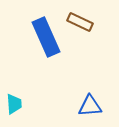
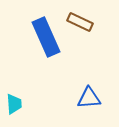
blue triangle: moved 1 px left, 8 px up
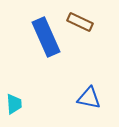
blue triangle: rotated 15 degrees clockwise
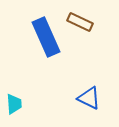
blue triangle: rotated 15 degrees clockwise
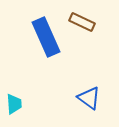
brown rectangle: moved 2 px right
blue triangle: rotated 10 degrees clockwise
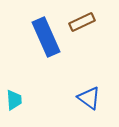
brown rectangle: rotated 50 degrees counterclockwise
cyan trapezoid: moved 4 px up
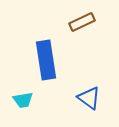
blue rectangle: moved 23 px down; rotated 15 degrees clockwise
cyan trapezoid: moved 9 px right; rotated 85 degrees clockwise
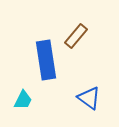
brown rectangle: moved 6 px left, 14 px down; rotated 25 degrees counterclockwise
cyan trapezoid: rotated 55 degrees counterclockwise
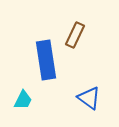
brown rectangle: moved 1 px left, 1 px up; rotated 15 degrees counterclockwise
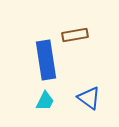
brown rectangle: rotated 55 degrees clockwise
cyan trapezoid: moved 22 px right, 1 px down
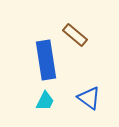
brown rectangle: rotated 50 degrees clockwise
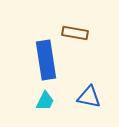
brown rectangle: moved 2 px up; rotated 30 degrees counterclockwise
blue triangle: moved 1 px up; rotated 25 degrees counterclockwise
